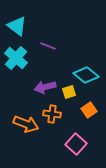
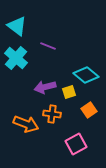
pink square: rotated 20 degrees clockwise
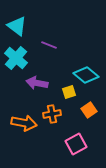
purple line: moved 1 px right, 1 px up
purple arrow: moved 8 px left, 4 px up; rotated 25 degrees clockwise
orange cross: rotated 18 degrees counterclockwise
orange arrow: moved 2 px left, 1 px up; rotated 10 degrees counterclockwise
